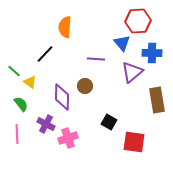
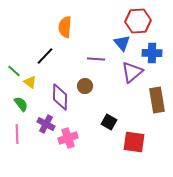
black line: moved 2 px down
purple diamond: moved 2 px left
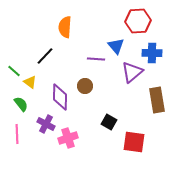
blue triangle: moved 6 px left, 3 px down
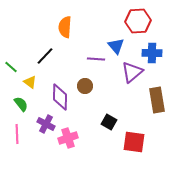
green line: moved 3 px left, 4 px up
